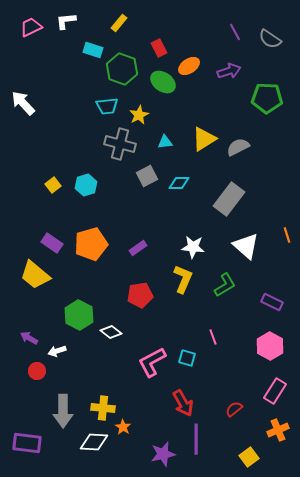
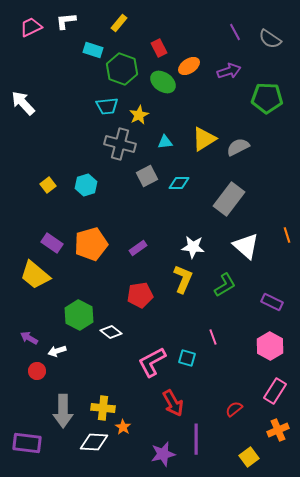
yellow square at (53, 185): moved 5 px left
red arrow at (183, 403): moved 10 px left
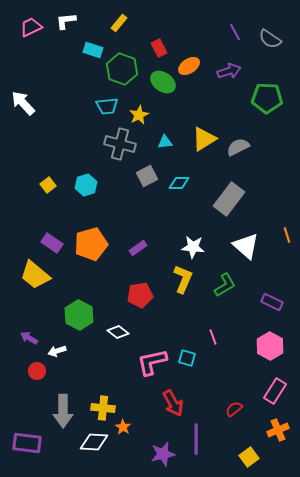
white diamond at (111, 332): moved 7 px right
pink L-shape at (152, 362): rotated 16 degrees clockwise
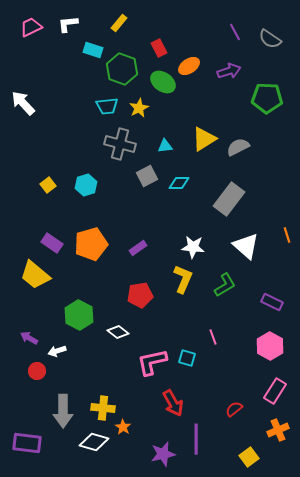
white L-shape at (66, 21): moved 2 px right, 3 px down
yellow star at (139, 115): moved 7 px up
cyan triangle at (165, 142): moved 4 px down
white diamond at (94, 442): rotated 12 degrees clockwise
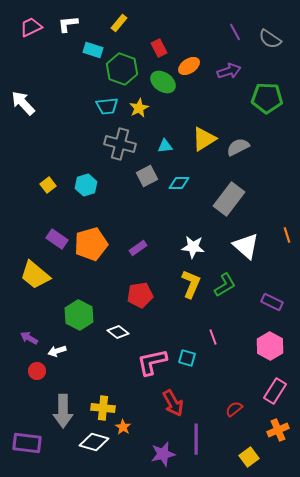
purple rectangle at (52, 243): moved 5 px right, 4 px up
yellow L-shape at (183, 279): moved 8 px right, 5 px down
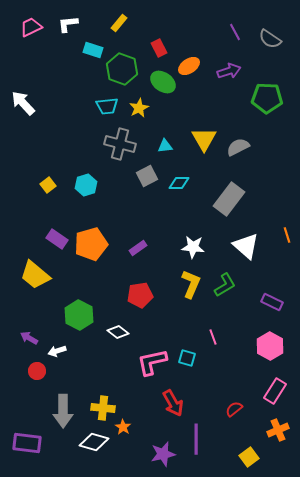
yellow triangle at (204, 139): rotated 28 degrees counterclockwise
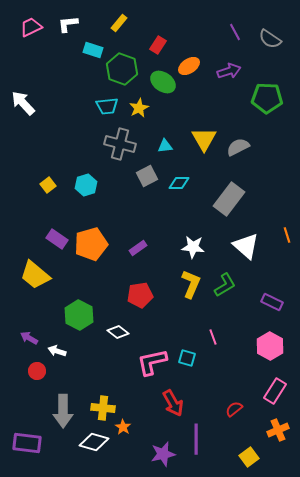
red rectangle at (159, 48): moved 1 px left, 3 px up; rotated 60 degrees clockwise
white arrow at (57, 351): rotated 36 degrees clockwise
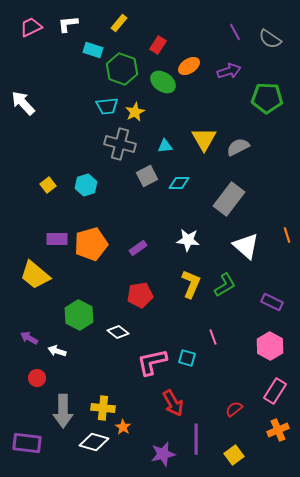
yellow star at (139, 108): moved 4 px left, 4 px down
purple rectangle at (57, 239): rotated 35 degrees counterclockwise
white star at (193, 247): moved 5 px left, 7 px up
red circle at (37, 371): moved 7 px down
yellow square at (249, 457): moved 15 px left, 2 px up
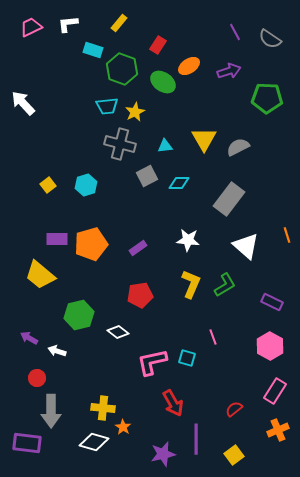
yellow trapezoid at (35, 275): moved 5 px right
green hexagon at (79, 315): rotated 20 degrees clockwise
gray arrow at (63, 411): moved 12 px left
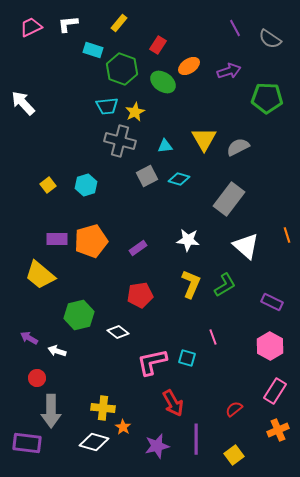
purple line at (235, 32): moved 4 px up
gray cross at (120, 144): moved 3 px up
cyan diamond at (179, 183): moved 4 px up; rotated 15 degrees clockwise
orange pentagon at (91, 244): moved 3 px up
purple star at (163, 454): moved 6 px left, 8 px up
